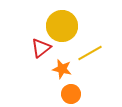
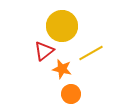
red triangle: moved 3 px right, 3 px down
yellow line: moved 1 px right
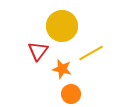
red triangle: moved 6 px left; rotated 15 degrees counterclockwise
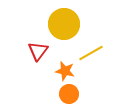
yellow circle: moved 2 px right, 2 px up
orange star: moved 3 px right, 2 px down
orange circle: moved 2 px left
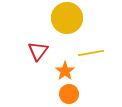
yellow circle: moved 3 px right, 6 px up
yellow line: rotated 20 degrees clockwise
orange star: rotated 24 degrees clockwise
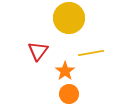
yellow circle: moved 2 px right
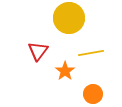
orange circle: moved 24 px right
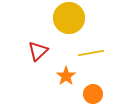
red triangle: rotated 10 degrees clockwise
orange star: moved 1 px right, 5 px down
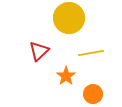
red triangle: moved 1 px right
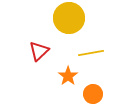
orange star: moved 2 px right
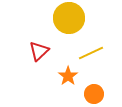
yellow line: rotated 15 degrees counterclockwise
orange circle: moved 1 px right
